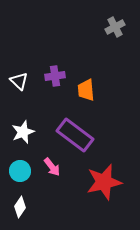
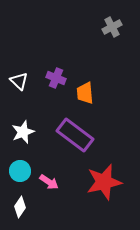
gray cross: moved 3 px left
purple cross: moved 1 px right, 2 px down; rotated 30 degrees clockwise
orange trapezoid: moved 1 px left, 3 px down
pink arrow: moved 3 px left, 15 px down; rotated 18 degrees counterclockwise
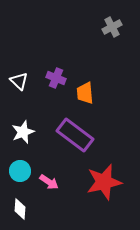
white diamond: moved 2 px down; rotated 30 degrees counterclockwise
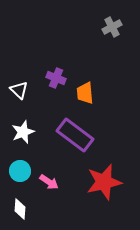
white triangle: moved 9 px down
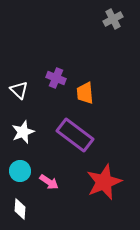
gray cross: moved 1 px right, 8 px up
red star: rotated 9 degrees counterclockwise
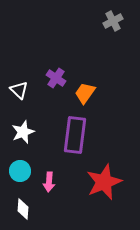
gray cross: moved 2 px down
purple cross: rotated 12 degrees clockwise
orange trapezoid: rotated 40 degrees clockwise
purple rectangle: rotated 60 degrees clockwise
pink arrow: rotated 60 degrees clockwise
white diamond: moved 3 px right
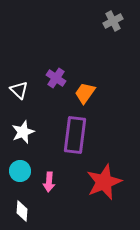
white diamond: moved 1 px left, 2 px down
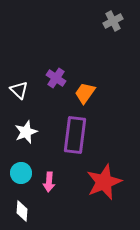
white star: moved 3 px right
cyan circle: moved 1 px right, 2 px down
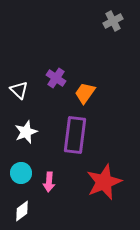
white diamond: rotated 50 degrees clockwise
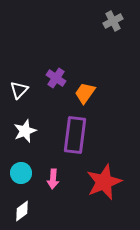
white triangle: rotated 30 degrees clockwise
white star: moved 1 px left, 1 px up
pink arrow: moved 4 px right, 3 px up
